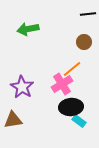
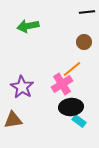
black line: moved 1 px left, 2 px up
green arrow: moved 3 px up
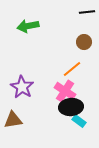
pink cross: moved 3 px right, 7 px down; rotated 25 degrees counterclockwise
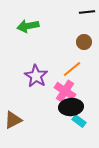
purple star: moved 14 px right, 11 px up
brown triangle: rotated 18 degrees counterclockwise
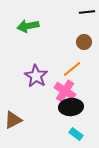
cyan rectangle: moved 3 px left, 13 px down
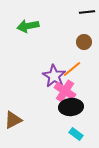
purple star: moved 18 px right
